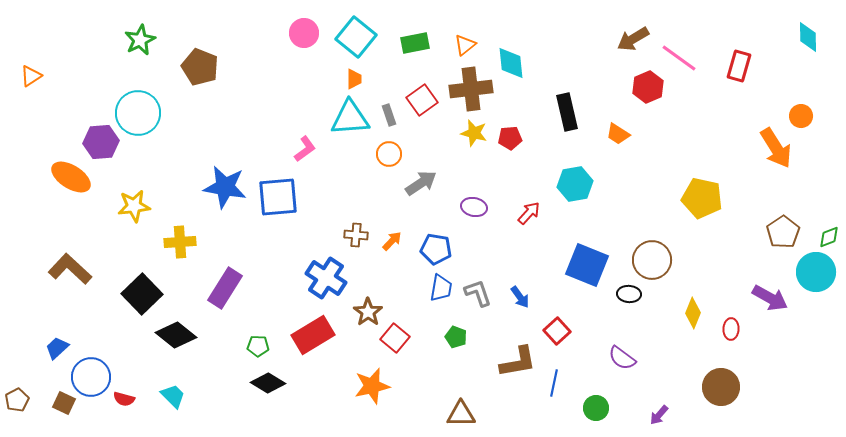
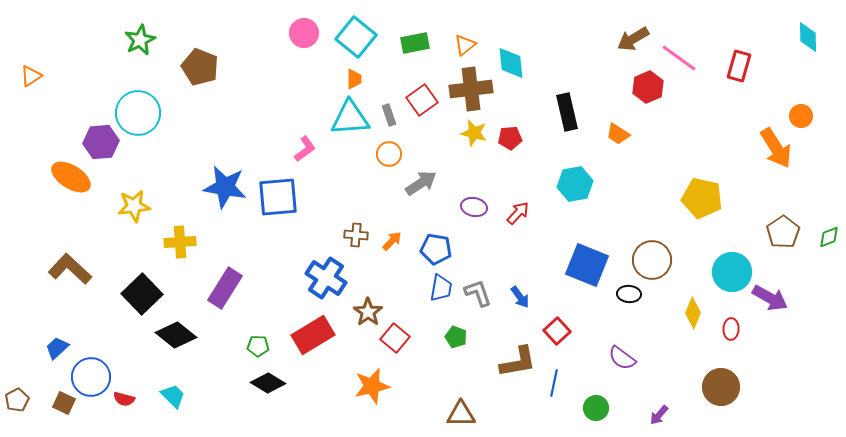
red arrow at (529, 213): moved 11 px left
cyan circle at (816, 272): moved 84 px left
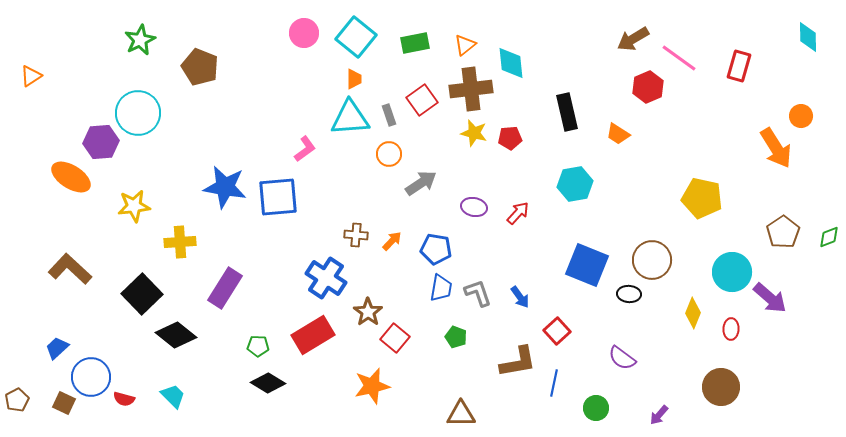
purple arrow at (770, 298): rotated 12 degrees clockwise
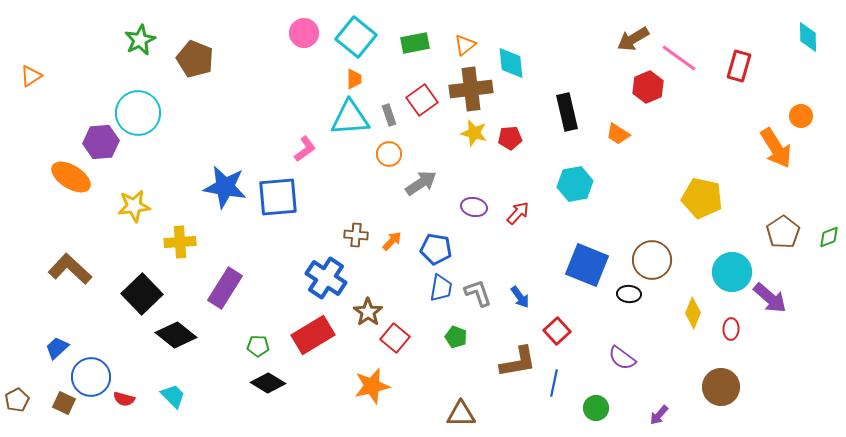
brown pentagon at (200, 67): moved 5 px left, 8 px up
